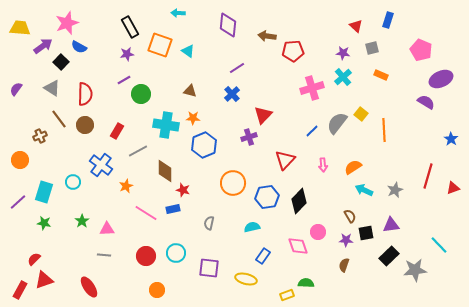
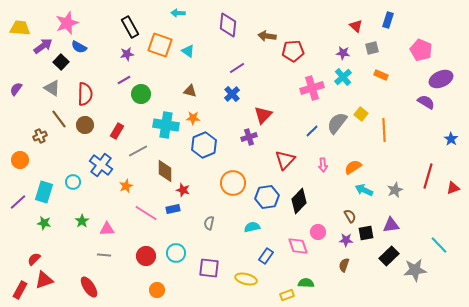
blue rectangle at (263, 256): moved 3 px right
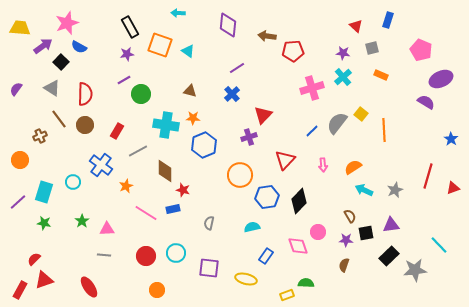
orange circle at (233, 183): moved 7 px right, 8 px up
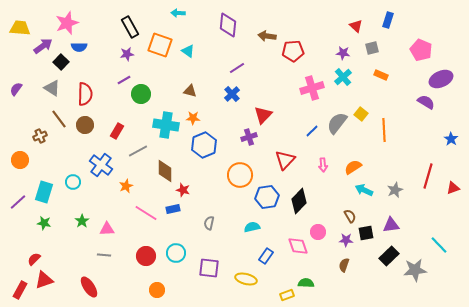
blue semicircle at (79, 47): rotated 28 degrees counterclockwise
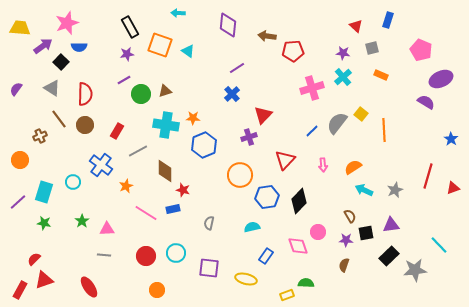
brown triangle at (190, 91): moved 25 px left; rotated 32 degrees counterclockwise
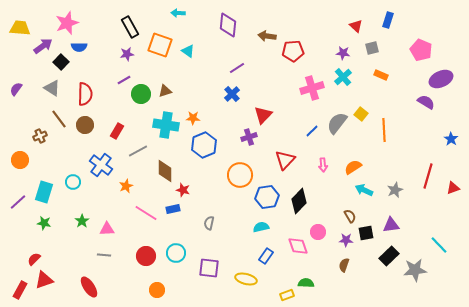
cyan semicircle at (252, 227): moved 9 px right
